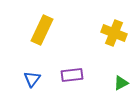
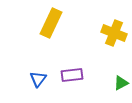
yellow rectangle: moved 9 px right, 7 px up
blue triangle: moved 6 px right
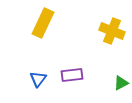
yellow rectangle: moved 8 px left
yellow cross: moved 2 px left, 2 px up
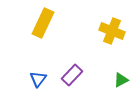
purple rectangle: rotated 40 degrees counterclockwise
green triangle: moved 3 px up
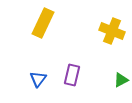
purple rectangle: rotated 30 degrees counterclockwise
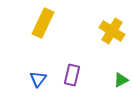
yellow cross: rotated 10 degrees clockwise
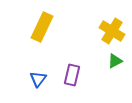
yellow rectangle: moved 1 px left, 4 px down
green triangle: moved 6 px left, 19 px up
